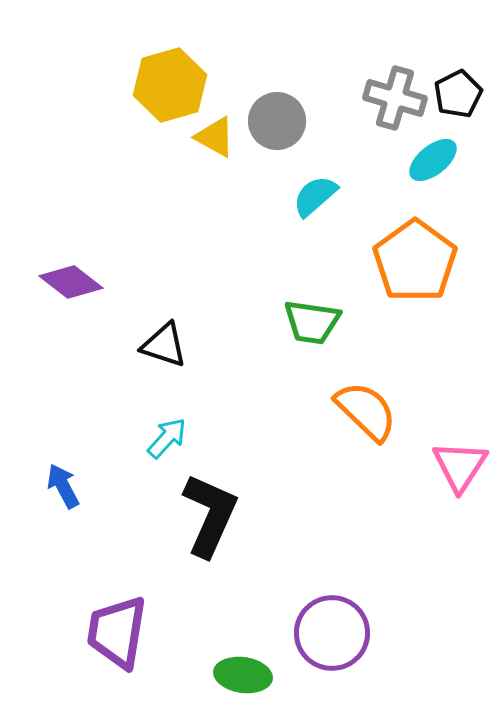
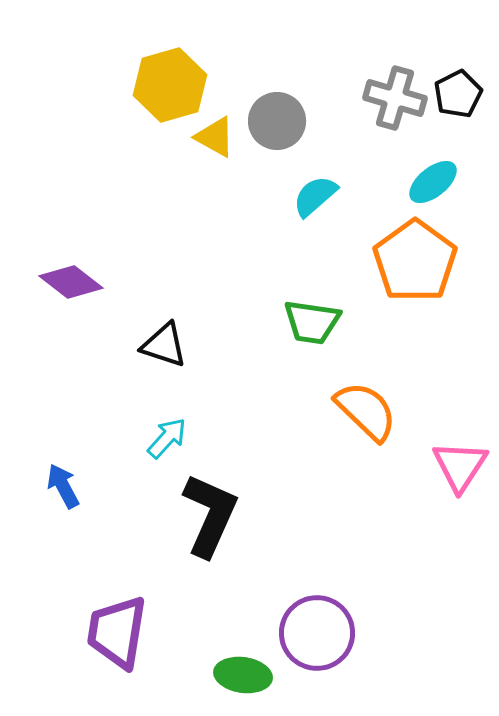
cyan ellipse: moved 22 px down
purple circle: moved 15 px left
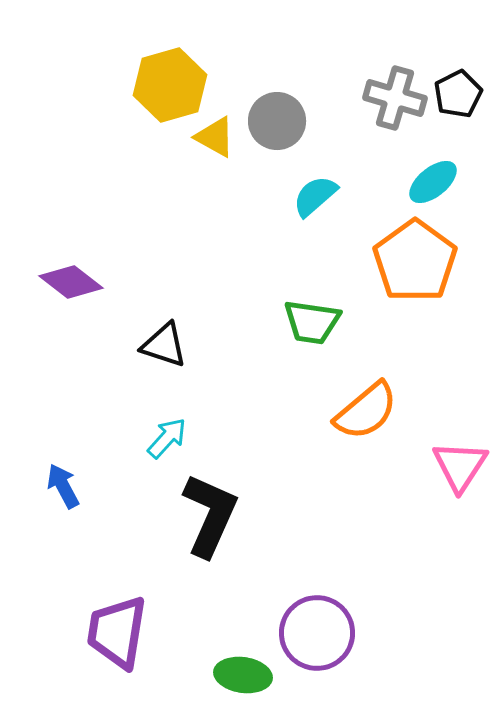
orange semicircle: rotated 96 degrees clockwise
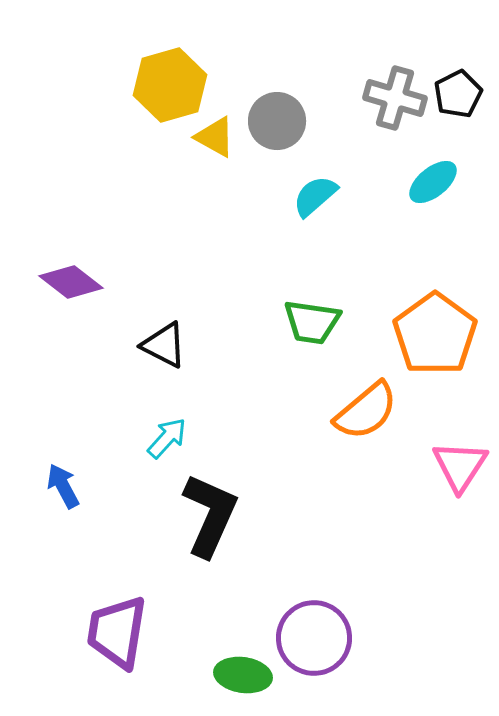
orange pentagon: moved 20 px right, 73 px down
black triangle: rotated 9 degrees clockwise
purple circle: moved 3 px left, 5 px down
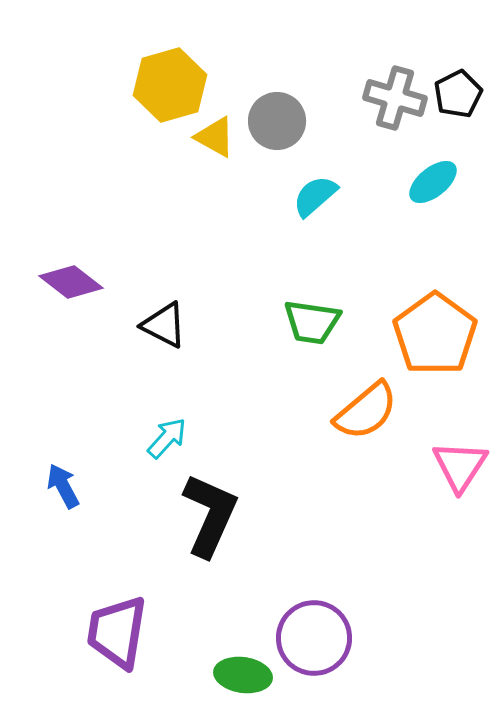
black triangle: moved 20 px up
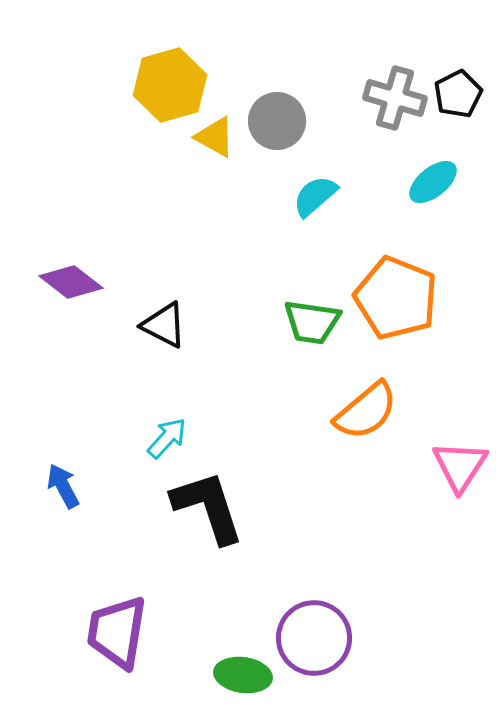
orange pentagon: moved 39 px left, 36 px up; rotated 14 degrees counterclockwise
black L-shape: moved 2 px left, 8 px up; rotated 42 degrees counterclockwise
